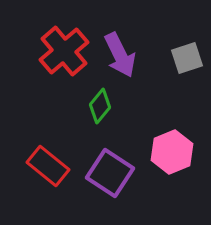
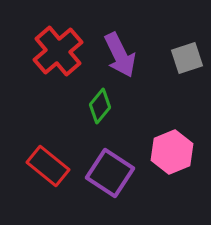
red cross: moved 6 px left
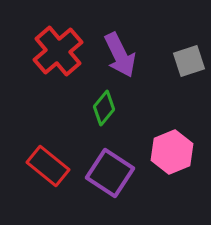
gray square: moved 2 px right, 3 px down
green diamond: moved 4 px right, 2 px down
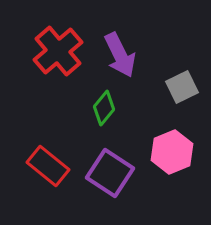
gray square: moved 7 px left, 26 px down; rotated 8 degrees counterclockwise
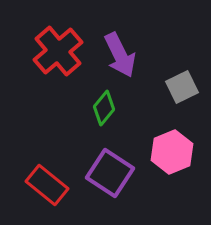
red rectangle: moved 1 px left, 19 px down
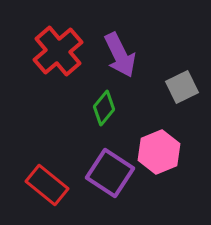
pink hexagon: moved 13 px left
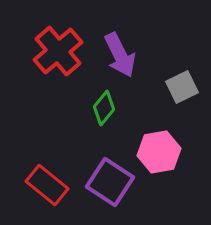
pink hexagon: rotated 12 degrees clockwise
purple square: moved 9 px down
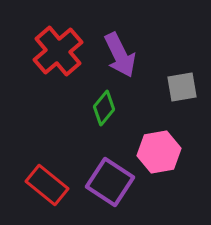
gray square: rotated 16 degrees clockwise
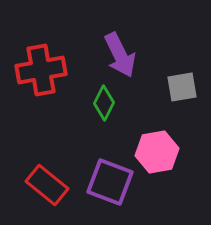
red cross: moved 17 px left, 19 px down; rotated 30 degrees clockwise
green diamond: moved 5 px up; rotated 12 degrees counterclockwise
pink hexagon: moved 2 px left
purple square: rotated 12 degrees counterclockwise
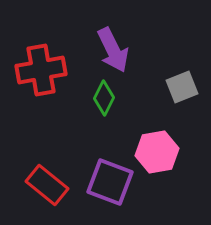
purple arrow: moved 7 px left, 5 px up
gray square: rotated 12 degrees counterclockwise
green diamond: moved 5 px up
